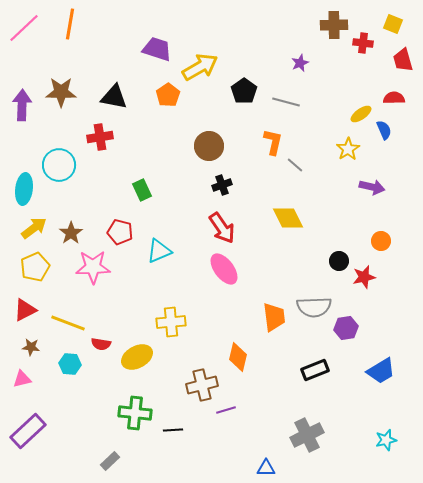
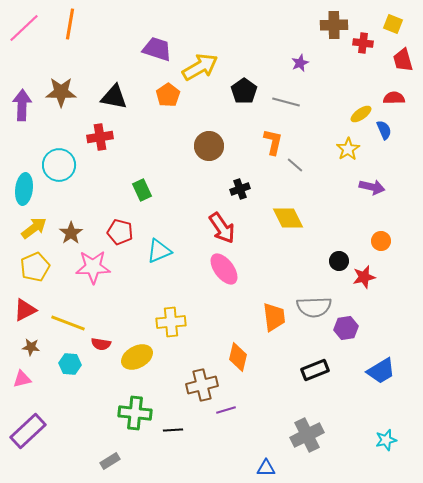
black cross at (222, 185): moved 18 px right, 4 px down
gray rectangle at (110, 461): rotated 12 degrees clockwise
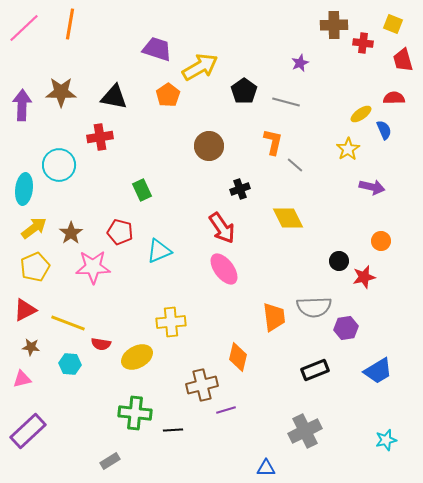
blue trapezoid at (381, 371): moved 3 px left
gray cross at (307, 435): moved 2 px left, 4 px up
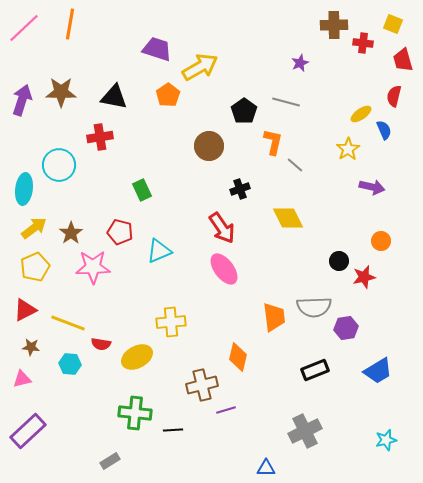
black pentagon at (244, 91): moved 20 px down
red semicircle at (394, 98): moved 2 px up; rotated 75 degrees counterclockwise
purple arrow at (22, 105): moved 5 px up; rotated 16 degrees clockwise
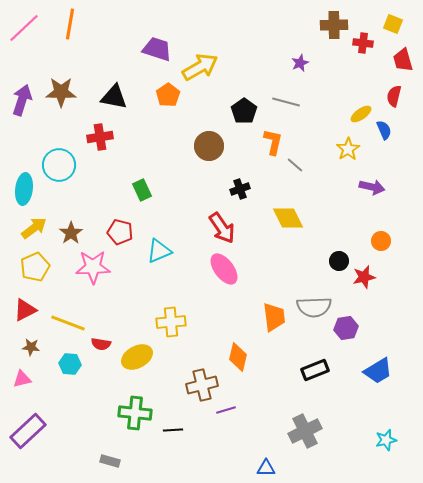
gray rectangle at (110, 461): rotated 48 degrees clockwise
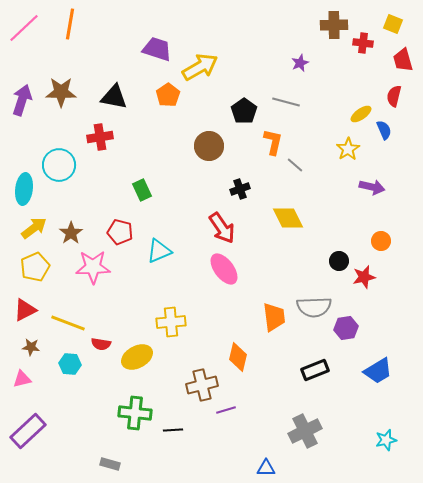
gray rectangle at (110, 461): moved 3 px down
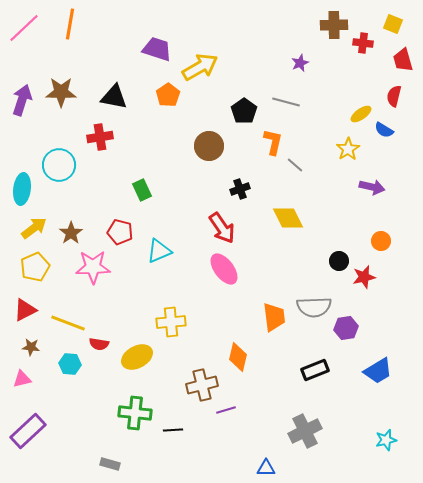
blue semicircle at (384, 130): rotated 144 degrees clockwise
cyan ellipse at (24, 189): moved 2 px left
red semicircle at (101, 344): moved 2 px left
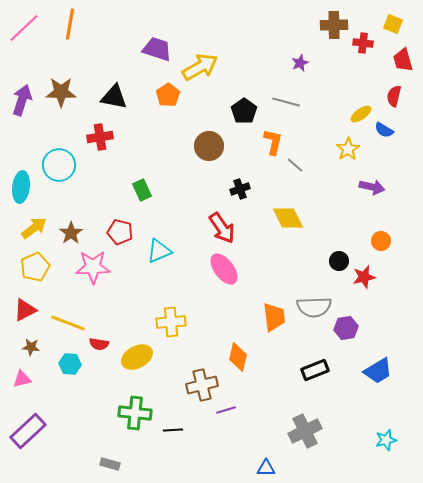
cyan ellipse at (22, 189): moved 1 px left, 2 px up
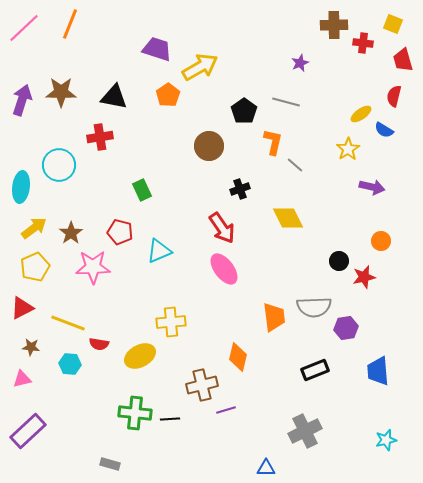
orange line at (70, 24): rotated 12 degrees clockwise
red triangle at (25, 310): moved 3 px left, 2 px up
yellow ellipse at (137, 357): moved 3 px right, 1 px up
blue trapezoid at (378, 371): rotated 116 degrees clockwise
black line at (173, 430): moved 3 px left, 11 px up
